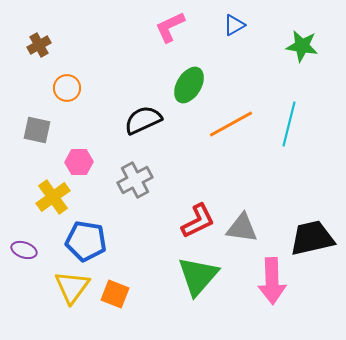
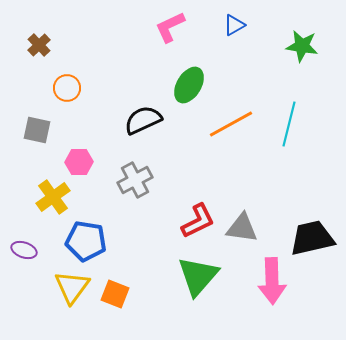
brown cross: rotated 15 degrees counterclockwise
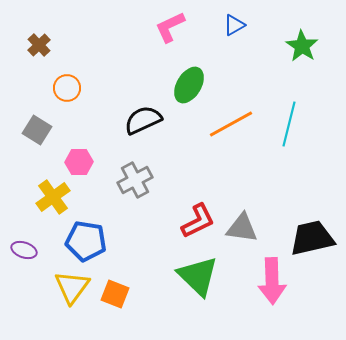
green star: rotated 24 degrees clockwise
gray square: rotated 20 degrees clockwise
green triangle: rotated 27 degrees counterclockwise
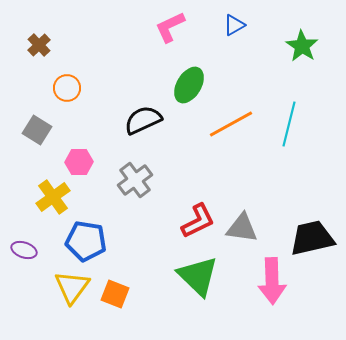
gray cross: rotated 8 degrees counterclockwise
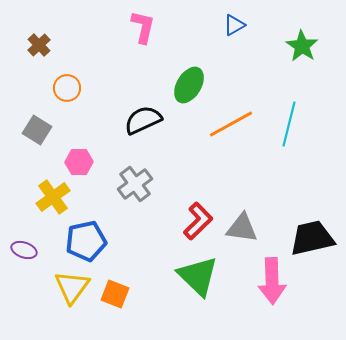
pink L-shape: moved 27 px left; rotated 128 degrees clockwise
gray cross: moved 4 px down
red L-shape: rotated 18 degrees counterclockwise
blue pentagon: rotated 21 degrees counterclockwise
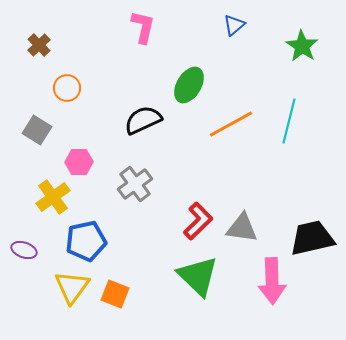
blue triangle: rotated 10 degrees counterclockwise
cyan line: moved 3 px up
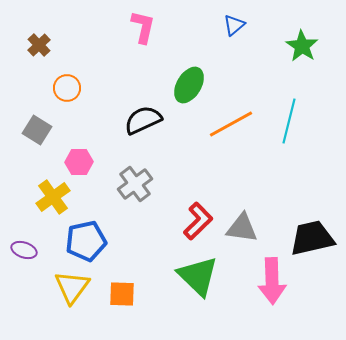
orange square: moved 7 px right; rotated 20 degrees counterclockwise
